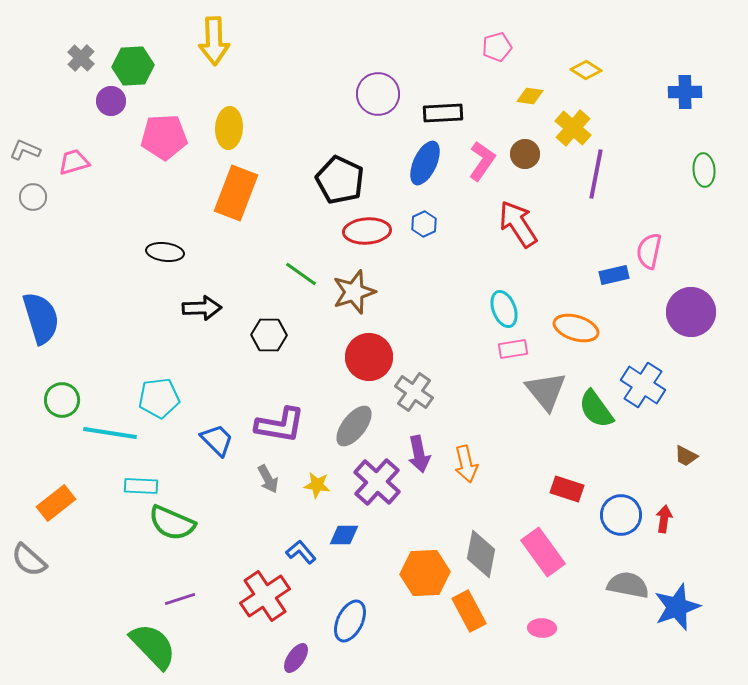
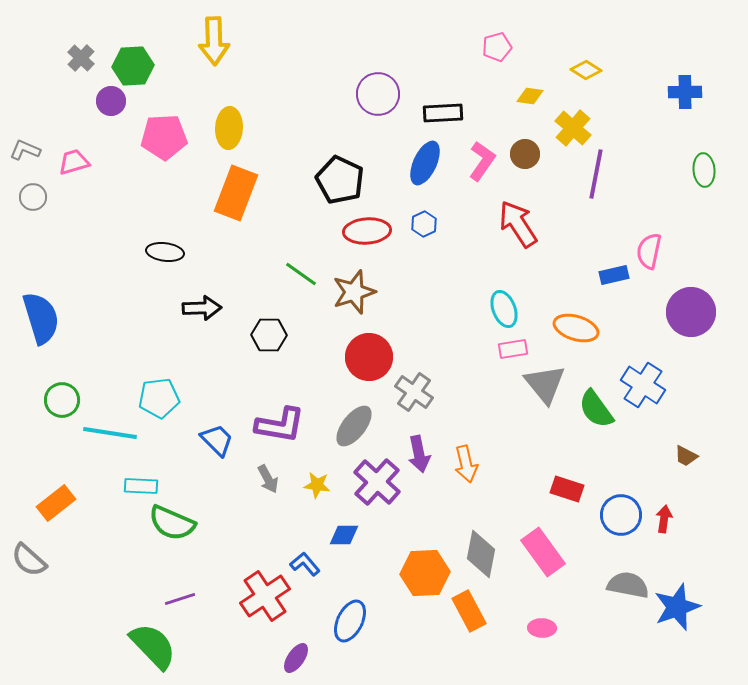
gray triangle at (546, 391): moved 1 px left, 7 px up
blue L-shape at (301, 552): moved 4 px right, 12 px down
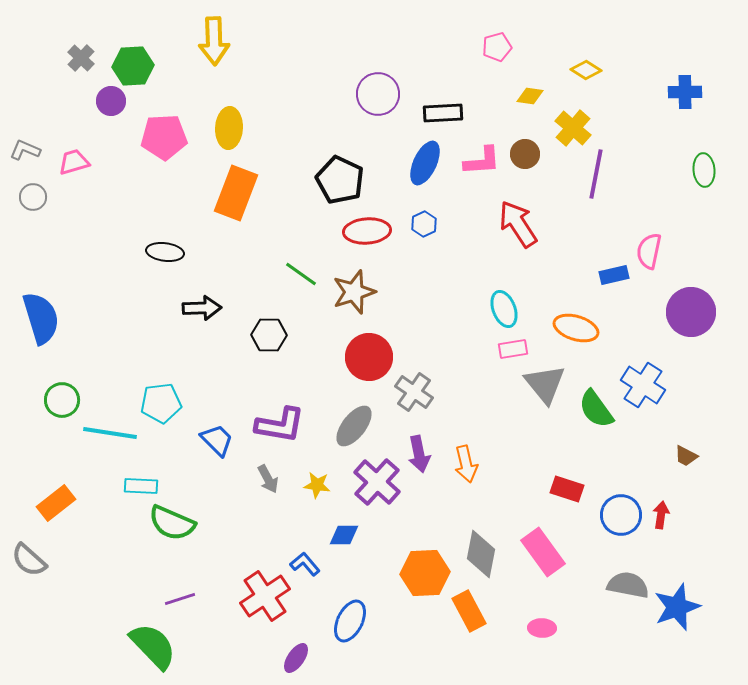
pink L-shape at (482, 161): rotated 51 degrees clockwise
cyan pentagon at (159, 398): moved 2 px right, 5 px down
red arrow at (664, 519): moved 3 px left, 4 px up
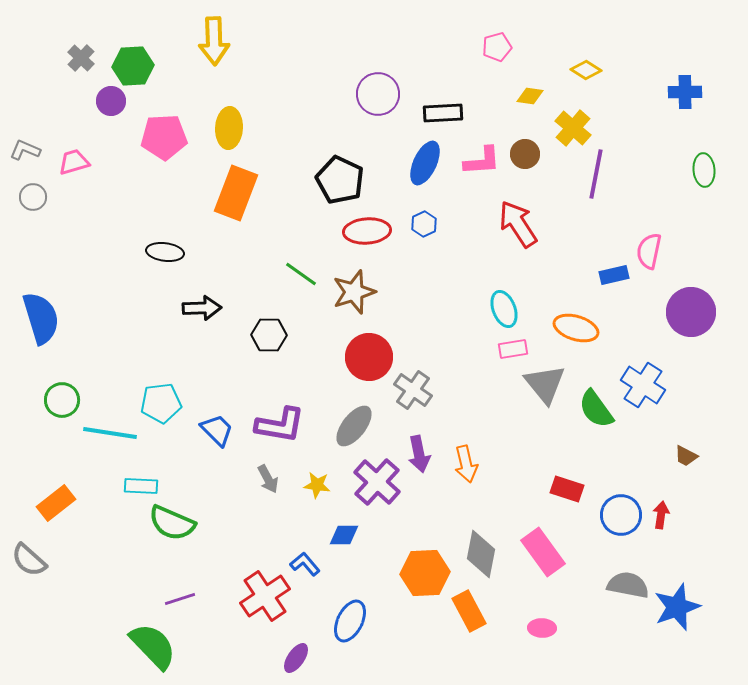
gray cross at (414, 392): moved 1 px left, 2 px up
blue trapezoid at (217, 440): moved 10 px up
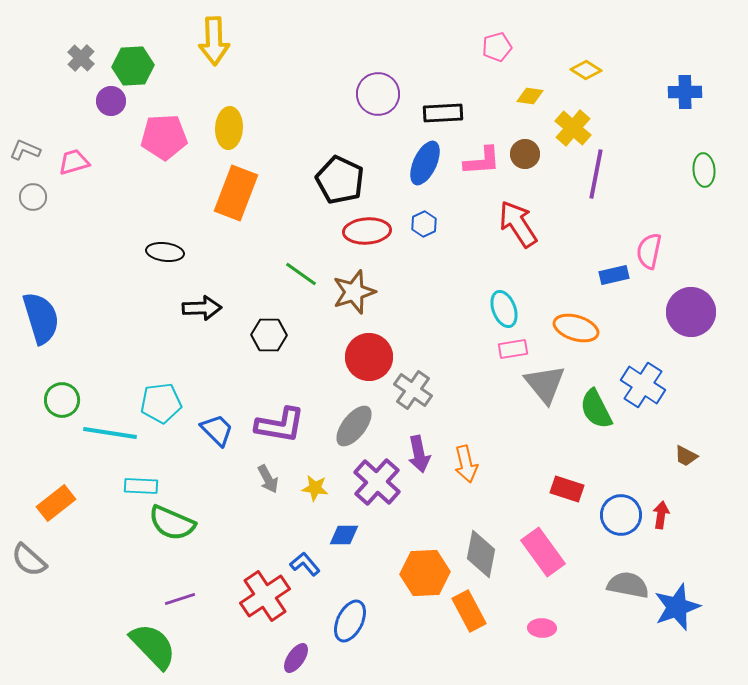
green semicircle at (596, 409): rotated 9 degrees clockwise
yellow star at (317, 485): moved 2 px left, 3 px down
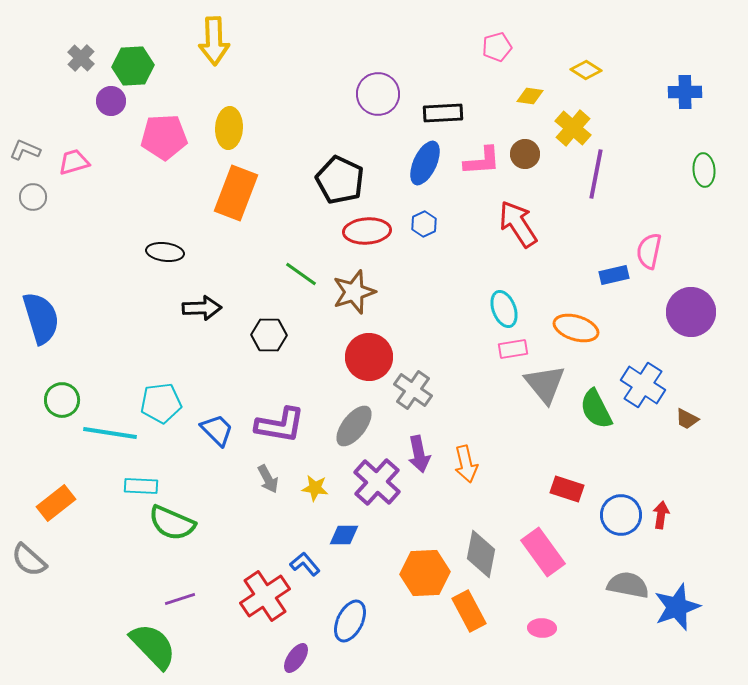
brown trapezoid at (686, 456): moved 1 px right, 37 px up
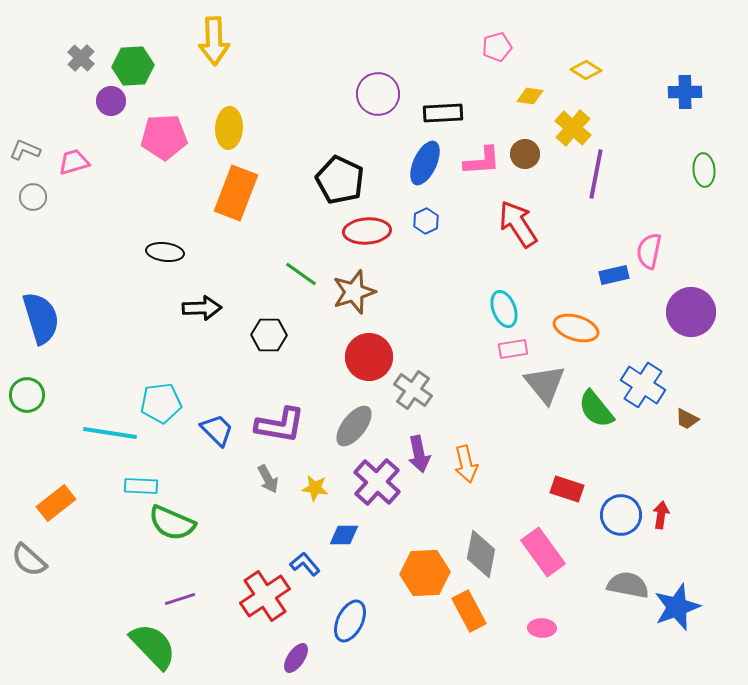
blue hexagon at (424, 224): moved 2 px right, 3 px up
green circle at (62, 400): moved 35 px left, 5 px up
green semicircle at (596, 409): rotated 12 degrees counterclockwise
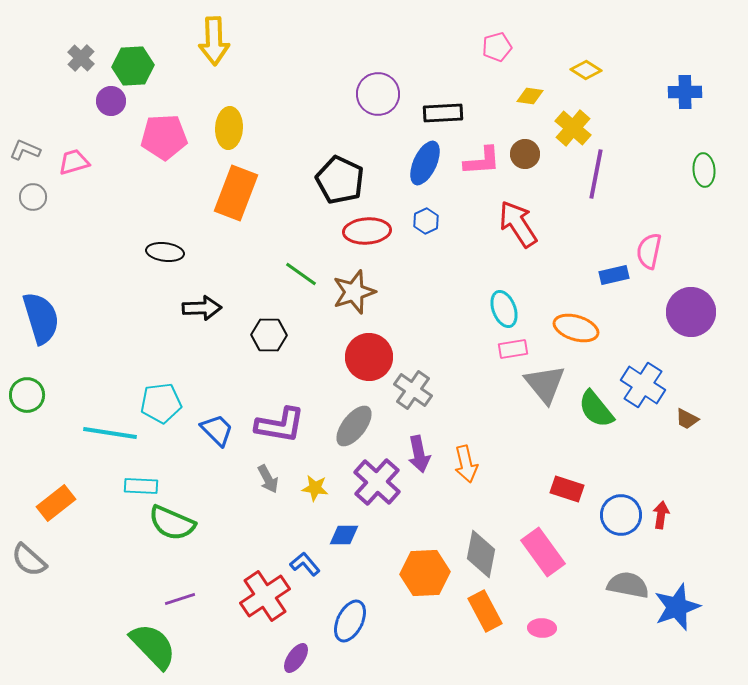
orange rectangle at (469, 611): moved 16 px right
